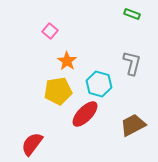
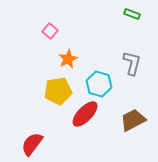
orange star: moved 1 px right, 2 px up; rotated 12 degrees clockwise
brown trapezoid: moved 5 px up
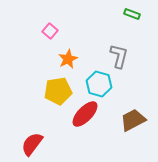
gray L-shape: moved 13 px left, 7 px up
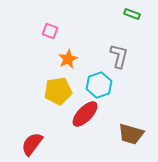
pink square: rotated 21 degrees counterclockwise
cyan hexagon: moved 1 px down; rotated 25 degrees clockwise
brown trapezoid: moved 2 px left, 14 px down; rotated 136 degrees counterclockwise
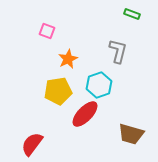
pink square: moved 3 px left
gray L-shape: moved 1 px left, 5 px up
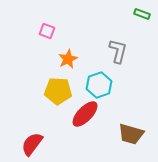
green rectangle: moved 10 px right
yellow pentagon: rotated 12 degrees clockwise
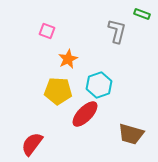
gray L-shape: moved 1 px left, 20 px up
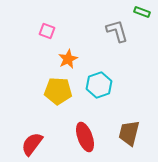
green rectangle: moved 2 px up
gray L-shape: rotated 30 degrees counterclockwise
red ellipse: moved 23 px down; rotated 64 degrees counterclockwise
brown trapezoid: moved 2 px left, 1 px up; rotated 88 degrees clockwise
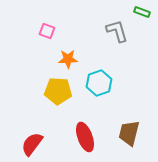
orange star: rotated 24 degrees clockwise
cyan hexagon: moved 2 px up
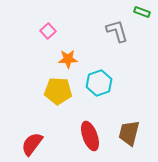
pink square: moved 1 px right; rotated 28 degrees clockwise
red ellipse: moved 5 px right, 1 px up
